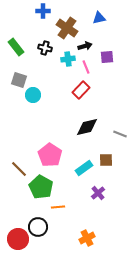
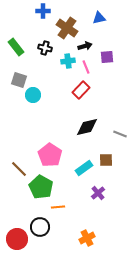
cyan cross: moved 2 px down
black circle: moved 2 px right
red circle: moved 1 px left
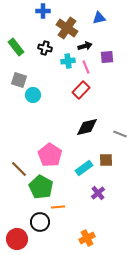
black circle: moved 5 px up
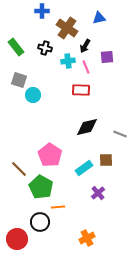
blue cross: moved 1 px left
black arrow: rotated 136 degrees clockwise
red rectangle: rotated 48 degrees clockwise
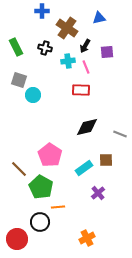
green rectangle: rotated 12 degrees clockwise
purple square: moved 5 px up
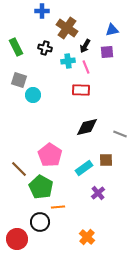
blue triangle: moved 13 px right, 12 px down
orange cross: moved 1 px up; rotated 21 degrees counterclockwise
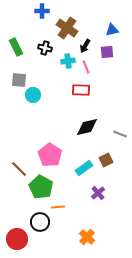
gray square: rotated 14 degrees counterclockwise
brown square: rotated 24 degrees counterclockwise
